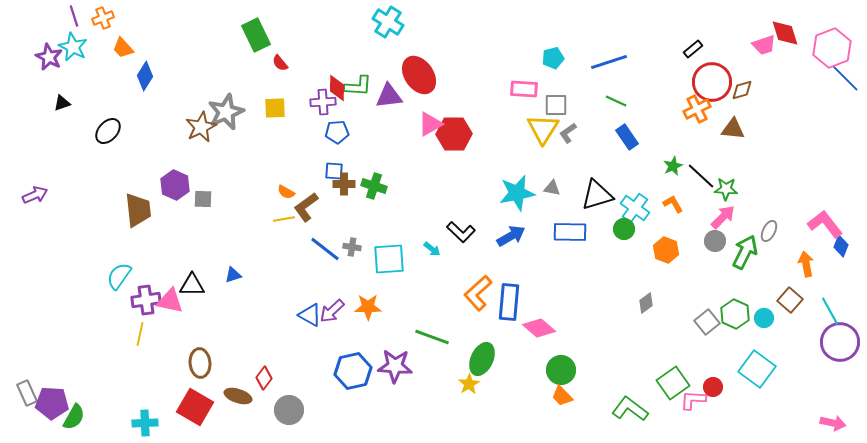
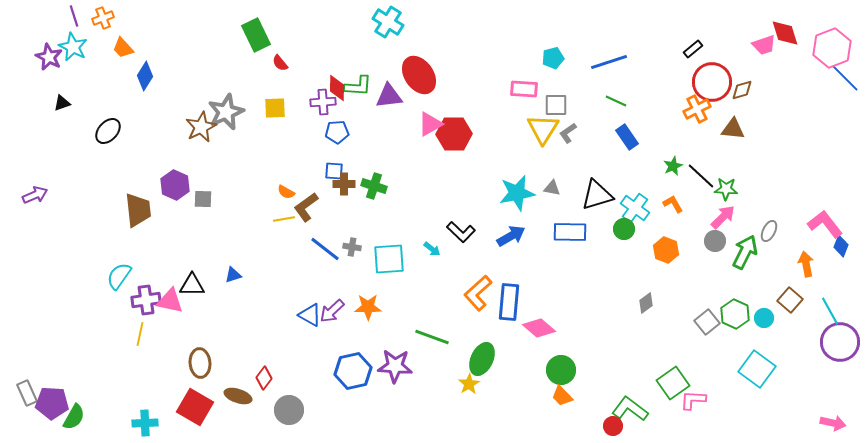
red circle at (713, 387): moved 100 px left, 39 px down
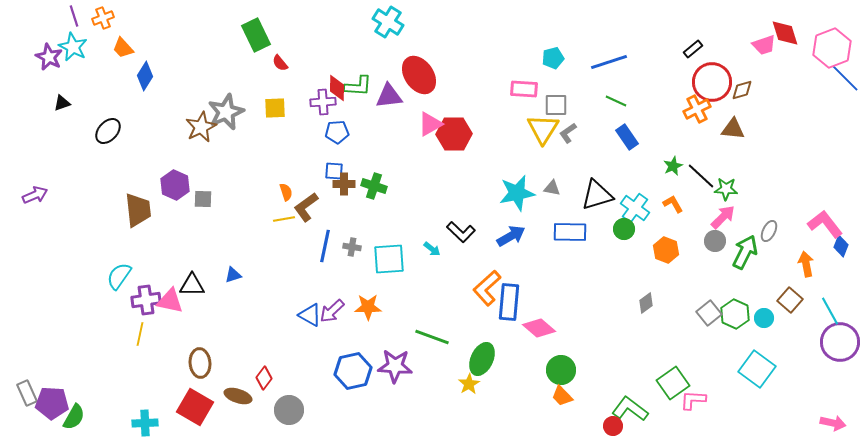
orange semicircle at (286, 192): rotated 138 degrees counterclockwise
blue line at (325, 249): moved 3 px up; rotated 64 degrees clockwise
orange L-shape at (478, 293): moved 9 px right, 5 px up
gray square at (707, 322): moved 2 px right, 9 px up
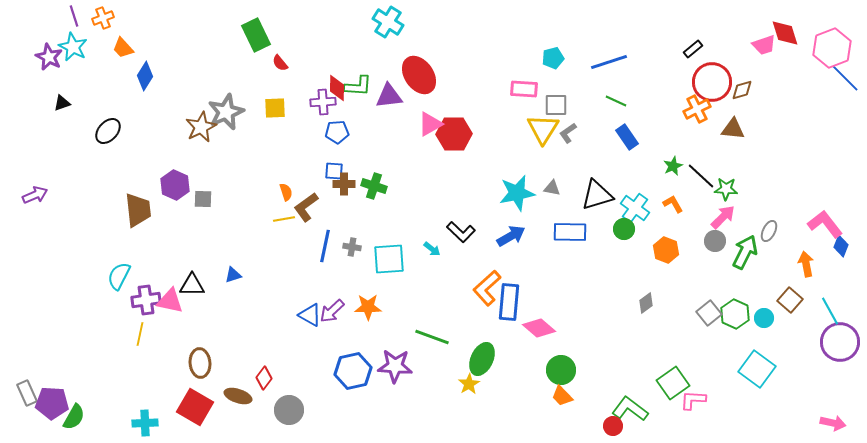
cyan semicircle at (119, 276): rotated 8 degrees counterclockwise
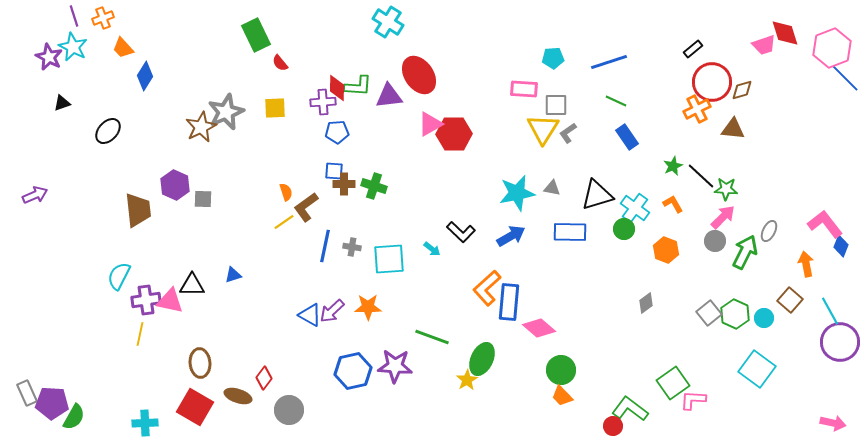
cyan pentagon at (553, 58): rotated 10 degrees clockwise
yellow line at (284, 219): moved 3 px down; rotated 25 degrees counterclockwise
yellow star at (469, 384): moved 2 px left, 4 px up
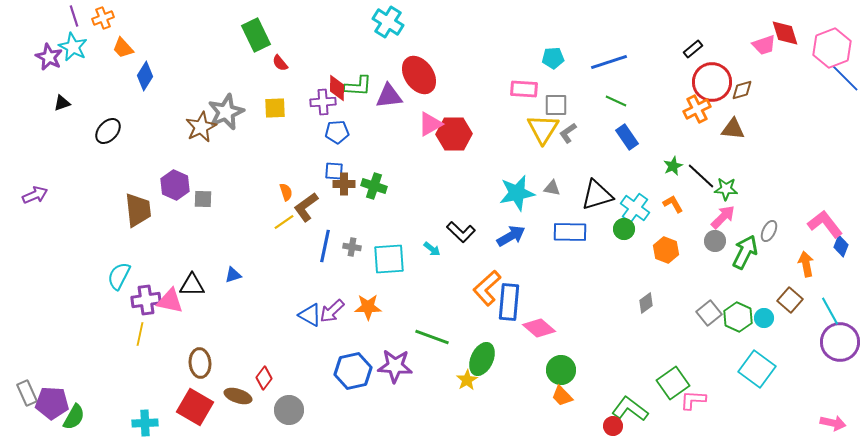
green hexagon at (735, 314): moved 3 px right, 3 px down
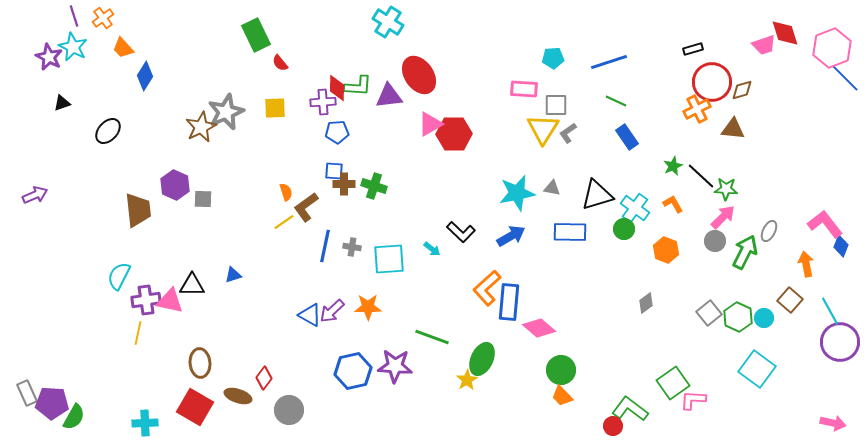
orange cross at (103, 18): rotated 15 degrees counterclockwise
black rectangle at (693, 49): rotated 24 degrees clockwise
yellow line at (140, 334): moved 2 px left, 1 px up
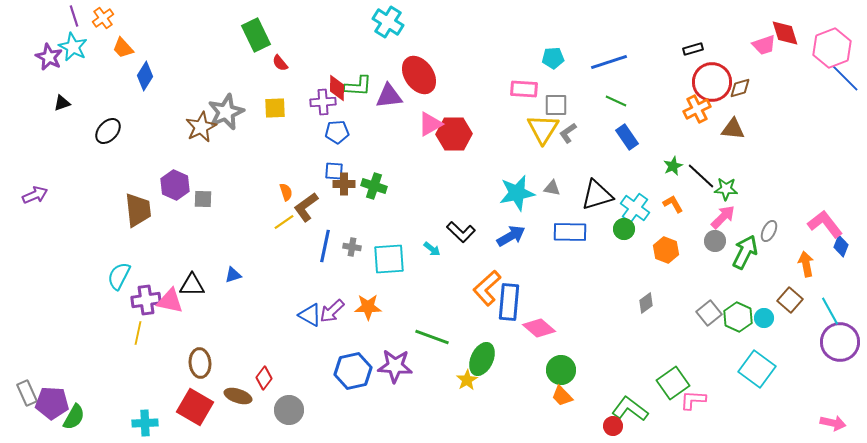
brown diamond at (742, 90): moved 2 px left, 2 px up
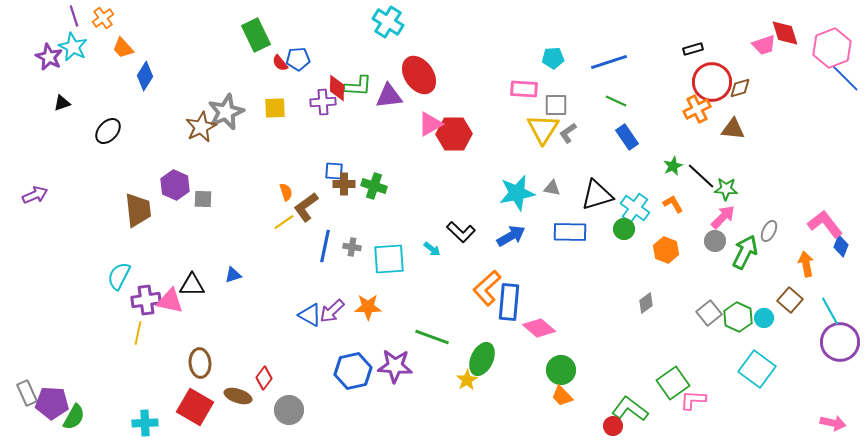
blue pentagon at (337, 132): moved 39 px left, 73 px up
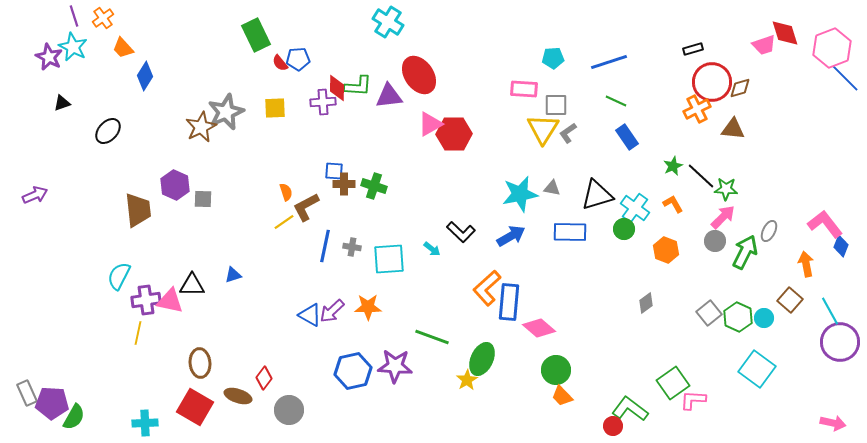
cyan star at (517, 193): moved 3 px right, 1 px down
brown L-shape at (306, 207): rotated 8 degrees clockwise
green circle at (561, 370): moved 5 px left
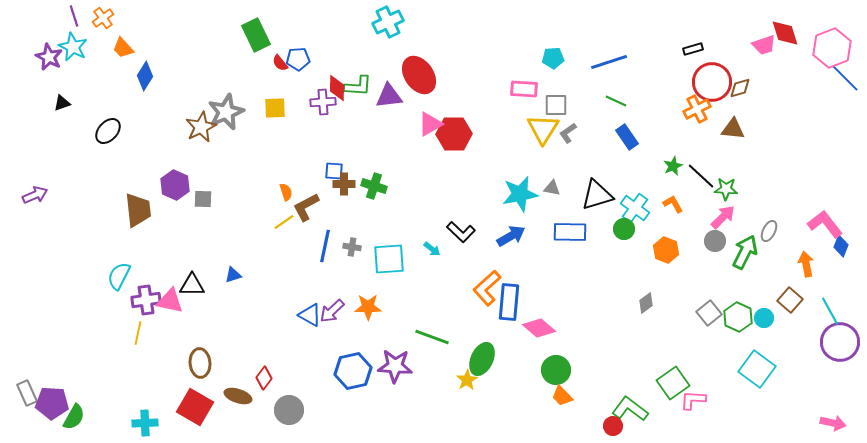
cyan cross at (388, 22): rotated 32 degrees clockwise
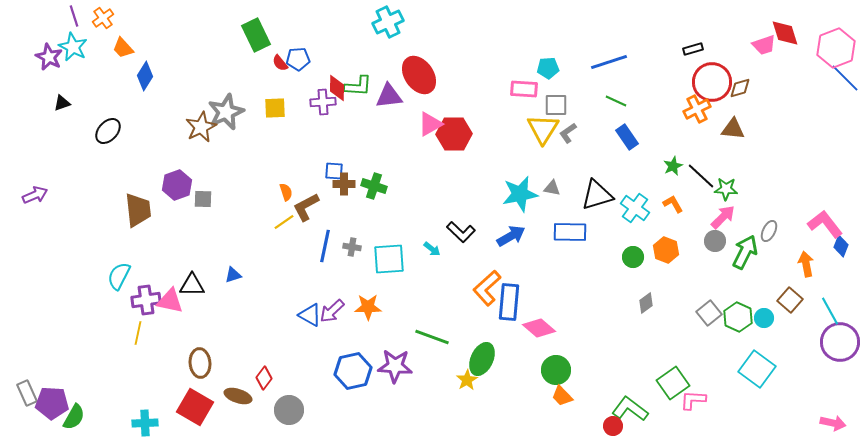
pink hexagon at (832, 48): moved 4 px right
cyan pentagon at (553, 58): moved 5 px left, 10 px down
purple hexagon at (175, 185): moved 2 px right; rotated 16 degrees clockwise
green circle at (624, 229): moved 9 px right, 28 px down
